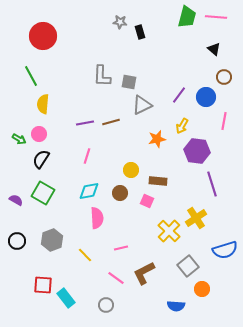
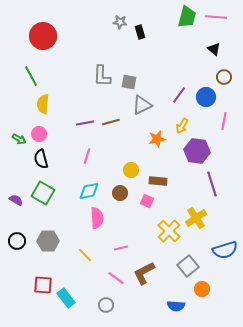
black semicircle at (41, 159): rotated 48 degrees counterclockwise
gray hexagon at (52, 240): moved 4 px left, 1 px down; rotated 20 degrees clockwise
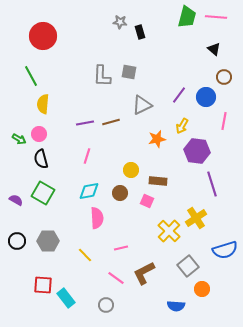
gray square at (129, 82): moved 10 px up
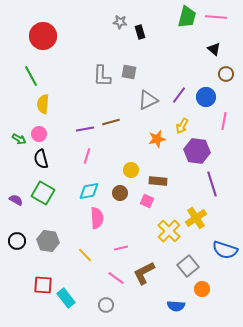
brown circle at (224, 77): moved 2 px right, 3 px up
gray triangle at (142, 105): moved 6 px right, 5 px up
purple line at (85, 123): moved 6 px down
gray hexagon at (48, 241): rotated 10 degrees clockwise
blue semicircle at (225, 250): rotated 35 degrees clockwise
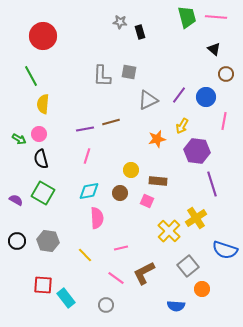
green trapezoid at (187, 17): rotated 30 degrees counterclockwise
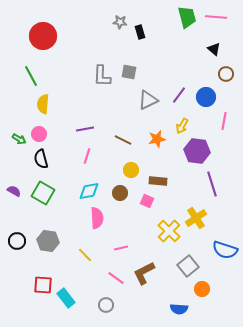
brown line at (111, 122): moved 12 px right, 18 px down; rotated 42 degrees clockwise
purple semicircle at (16, 200): moved 2 px left, 9 px up
blue semicircle at (176, 306): moved 3 px right, 3 px down
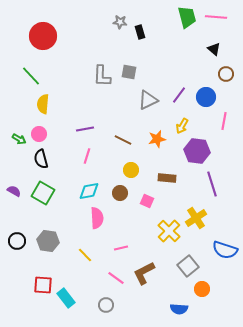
green line at (31, 76): rotated 15 degrees counterclockwise
brown rectangle at (158, 181): moved 9 px right, 3 px up
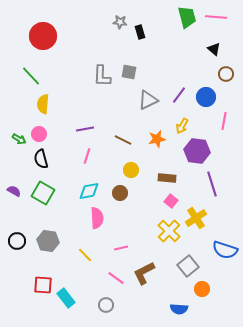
pink square at (147, 201): moved 24 px right; rotated 16 degrees clockwise
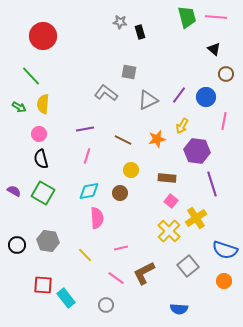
gray L-shape at (102, 76): moved 4 px right, 17 px down; rotated 125 degrees clockwise
green arrow at (19, 139): moved 32 px up
black circle at (17, 241): moved 4 px down
orange circle at (202, 289): moved 22 px right, 8 px up
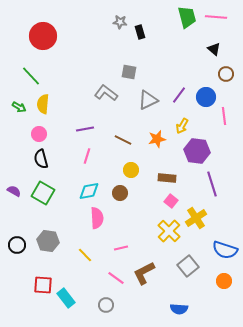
pink line at (224, 121): moved 5 px up; rotated 18 degrees counterclockwise
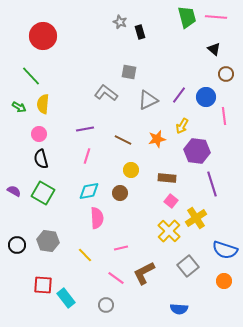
gray star at (120, 22): rotated 16 degrees clockwise
